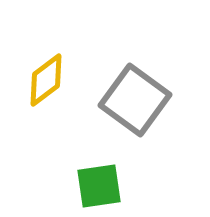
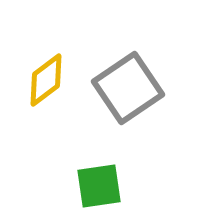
gray square: moved 7 px left, 12 px up; rotated 20 degrees clockwise
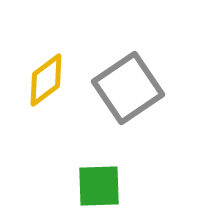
green square: rotated 6 degrees clockwise
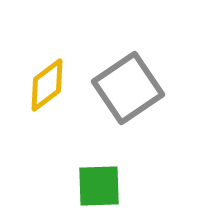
yellow diamond: moved 1 px right, 5 px down
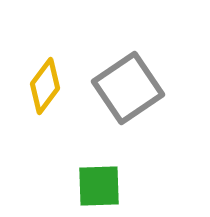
yellow diamond: moved 2 px left, 1 px down; rotated 16 degrees counterclockwise
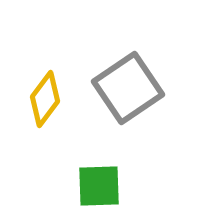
yellow diamond: moved 13 px down
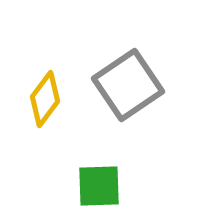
gray square: moved 3 px up
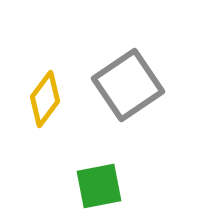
green square: rotated 9 degrees counterclockwise
